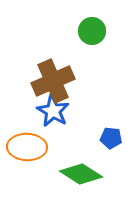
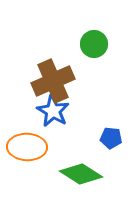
green circle: moved 2 px right, 13 px down
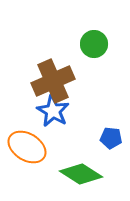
orange ellipse: rotated 30 degrees clockwise
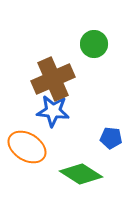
brown cross: moved 2 px up
blue star: rotated 24 degrees counterclockwise
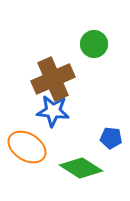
green diamond: moved 6 px up
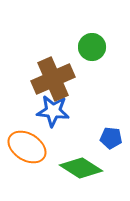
green circle: moved 2 px left, 3 px down
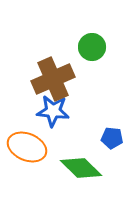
blue pentagon: moved 1 px right
orange ellipse: rotated 9 degrees counterclockwise
green diamond: rotated 12 degrees clockwise
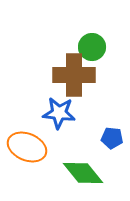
brown cross: moved 21 px right, 4 px up; rotated 24 degrees clockwise
blue star: moved 6 px right, 2 px down
green diamond: moved 2 px right, 5 px down; rotated 6 degrees clockwise
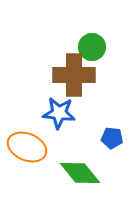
green diamond: moved 3 px left
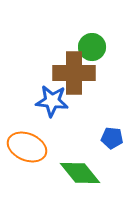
brown cross: moved 2 px up
blue star: moved 7 px left, 12 px up
